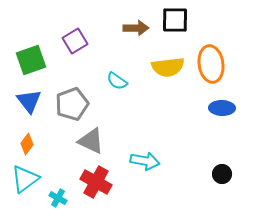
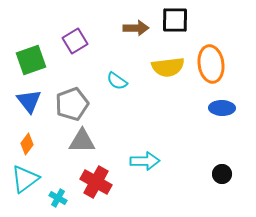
gray triangle: moved 9 px left; rotated 24 degrees counterclockwise
cyan arrow: rotated 12 degrees counterclockwise
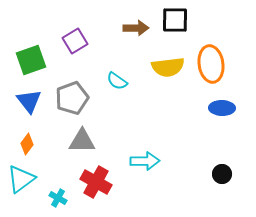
gray pentagon: moved 6 px up
cyan triangle: moved 4 px left
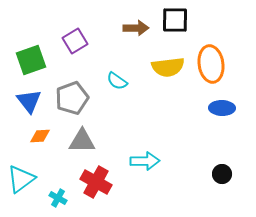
orange diamond: moved 13 px right, 8 px up; rotated 50 degrees clockwise
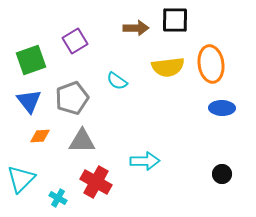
cyan triangle: rotated 8 degrees counterclockwise
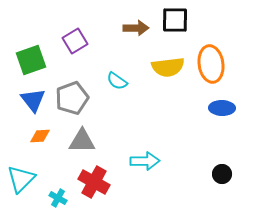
blue triangle: moved 4 px right, 1 px up
red cross: moved 2 px left
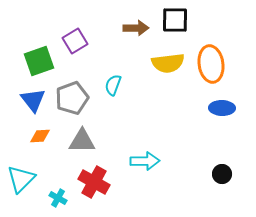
green square: moved 8 px right, 1 px down
yellow semicircle: moved 4 px up
cyan semicircle: moved 4 px left, 4 px down; rotated 75 degrees clockwise
